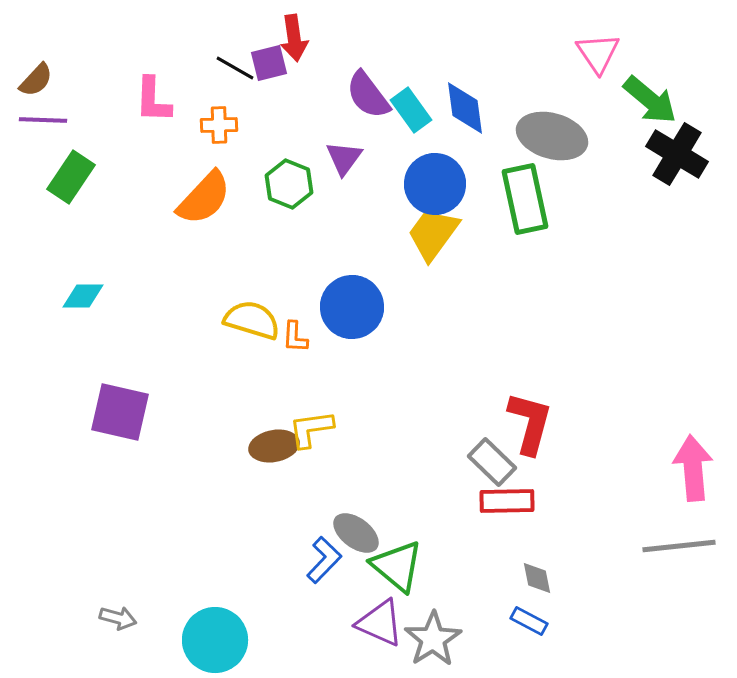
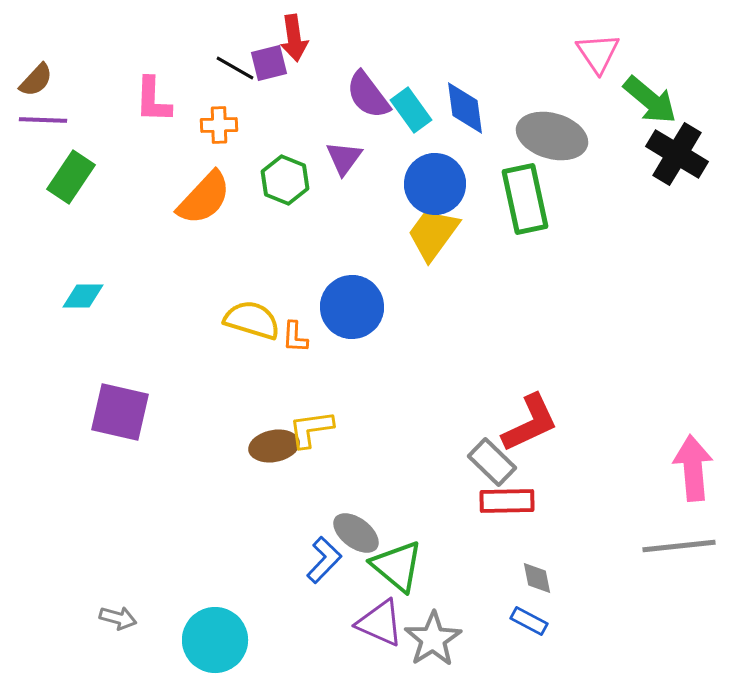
green hexagon at (289, 184): moved 4 px left, 4 px up
red L-shape at (530, 423): rotated 50 degrees clockwise
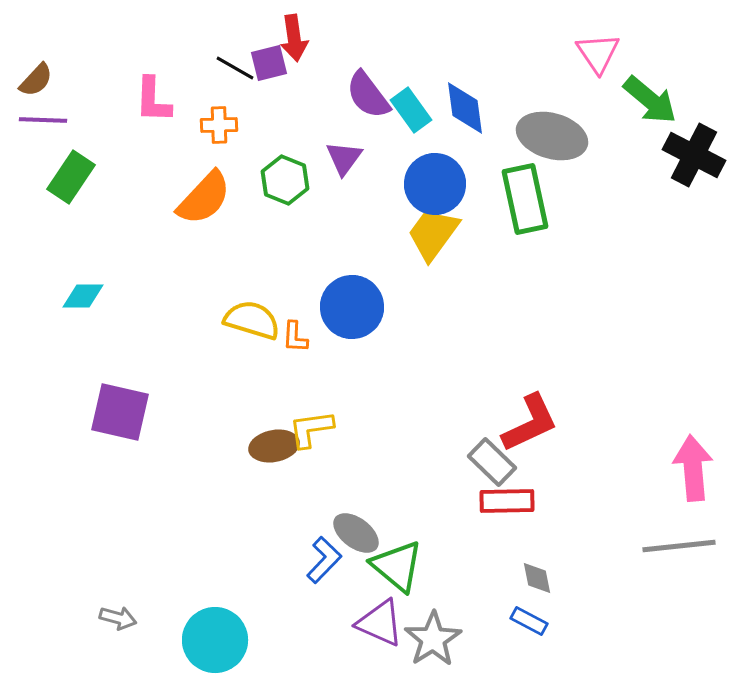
black cross at (677, 154): moved 17 px right, 1 px down; rotated 4 degrees counterclockwise
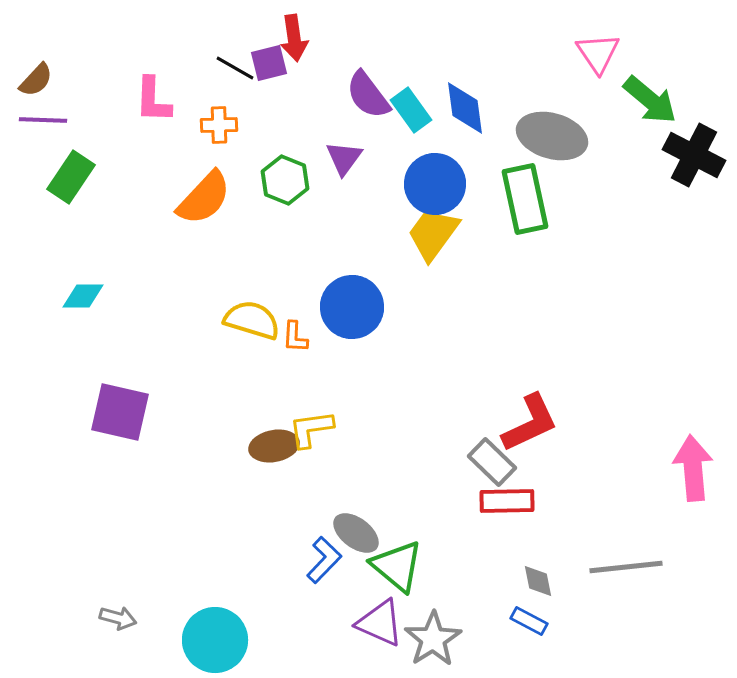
gray line at (679, 546): moved 53 px left, 21 px down
gray diamond at (537, 578): moved 1 px right, 3 px down
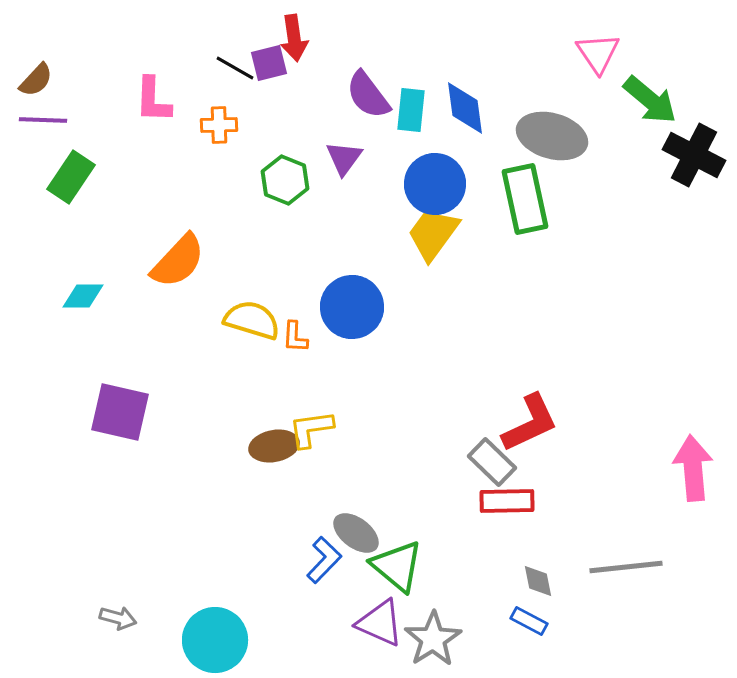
cyan rectangle at (411, 110): rotated 42 degrees clockwise
orange semicircle at (204, 198): moved 26 px left, 63 px down
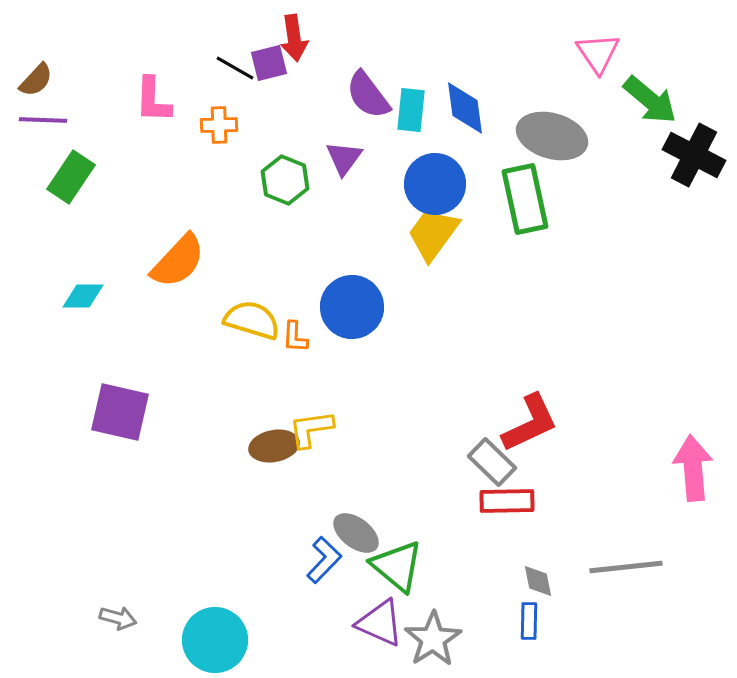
blue rectangle at (529, 621): rotated 63 degrees clockwise
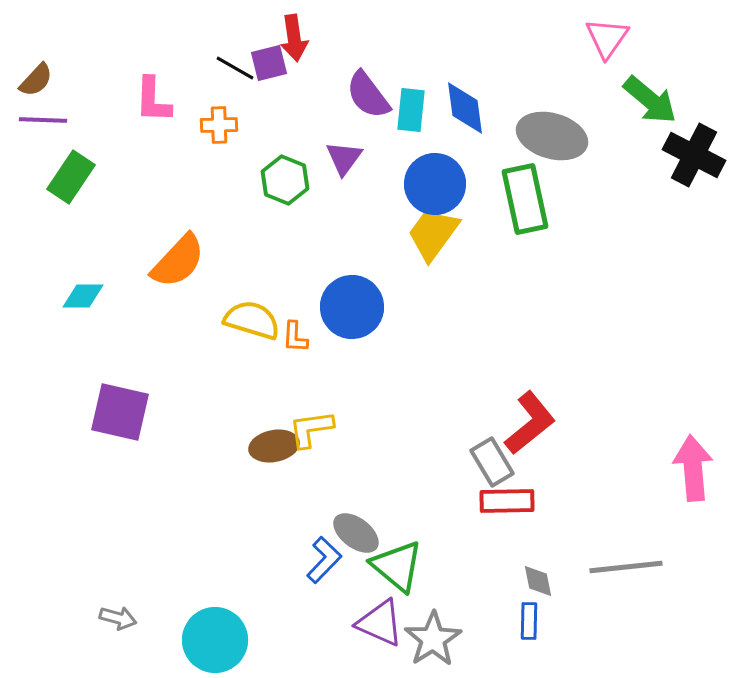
pink triangle at (598, 53): moved 9 px right, 15 px up; rotated 9 degrees clockwise
red L-shape at (530, 423): rotated 14 degrees counterclockwise
gray rectangle at (492, 462): rotated 15 degrees clockwise
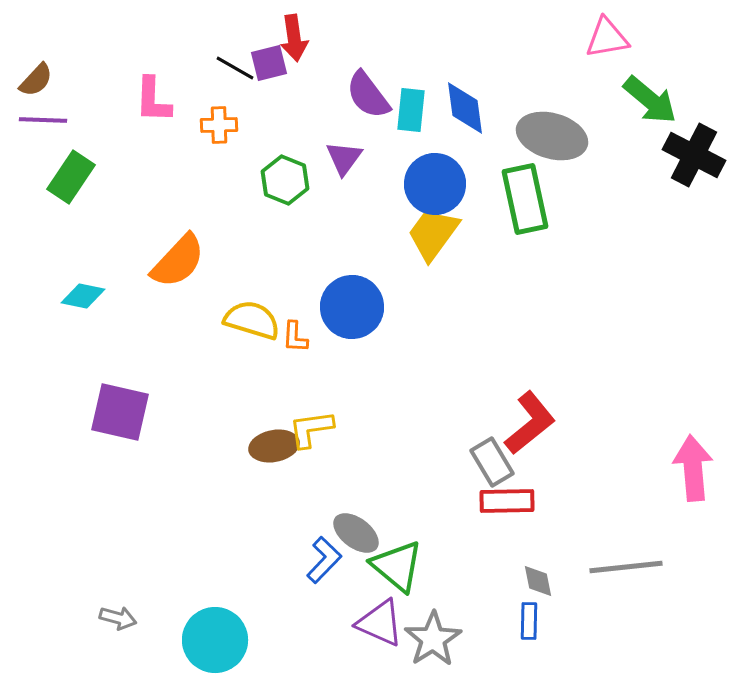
pink triangle at (607, 38): rotated 45 degrees clockwise
cyan diamond at (83, 296): rotated 12 degrees clockwise
